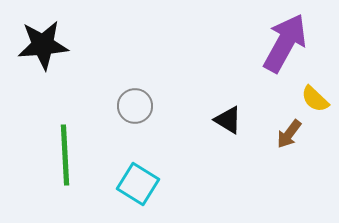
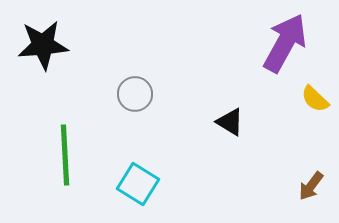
gray circle: moved 12 px up
black triangle: moved 2 px right, 2 px down
brown arrow: moved 22 px right, 52 px down
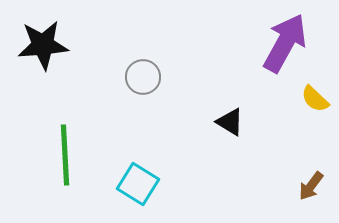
gray circle: moved 8 px right, 17 px up
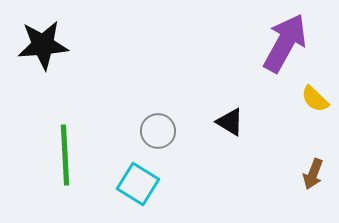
gray circle: moved 15 px right, 54 px down
brown arrow: moved 2 px right, 12 px up; rotated 16 degrees counterclockwise
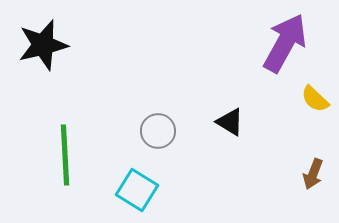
black star: rotated 9 degrees counterclockwise
cyan square: moved 1 px left, 6 px down
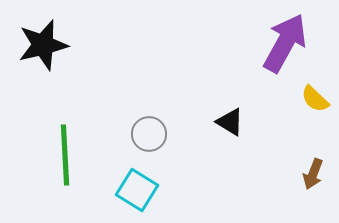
gray circle: moved 9 px left, 3 px down
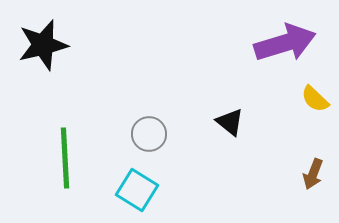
purple arrow: rotated 44 degrees clockwise
black triangle: rotated 8 degrees clockwise
green line: moved 3 px down
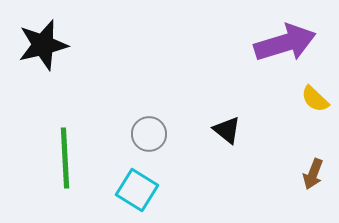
black triangle: moved 3 px left, 8 px down
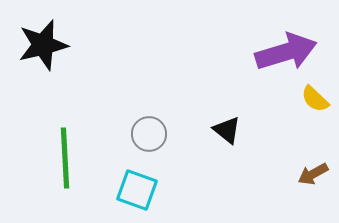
purple arrow: moved 1 px right, 9 px down
brown arrow: rotated 40 degrees clockwise
cyan square: rotated 12 degrees counterclockwise
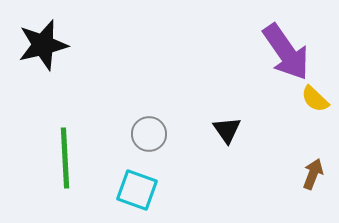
purple arrow: rotated 72 degrees clockwise
black triangle: rotated 16 degrees clockwise
brown arrow: rotated 140 degrees clockwise
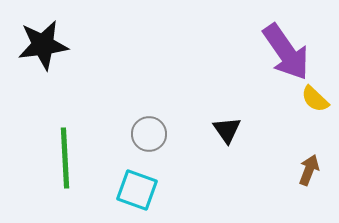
black star: rotated 6 degrees clockwise
brown arrow: moved 4 px left, 4 px up
